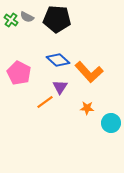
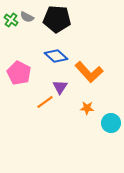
blue diamond: moved 2 px left, 4 px up
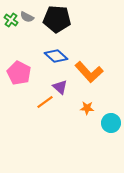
purple triangle: rotated 21 degrees counterclockwise
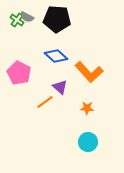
green cross: moved 6 px right
cyan circle: moved 23 px left, 19 px down
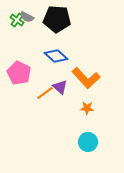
orange L-shape: moved 3 px left, 6 px down
orange line: moved 9 px up
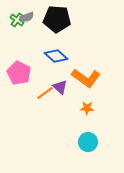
gray semicircle: rotated 48 degrees counterclockwise
orange L-shape: rotated 12 degrees counterclockwise
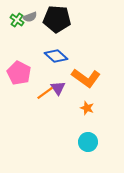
gray semicircle: moved 3 px right
purple triangle: moved 2 px left, 1 px down; rotated 14 degrees clockwise
orange star: rotated 16 degrees clockwise
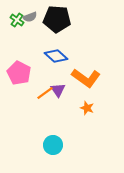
purple triangle: moved 2 px down
cyan circle: moved 35 px left, 3 px down
